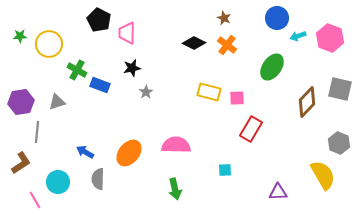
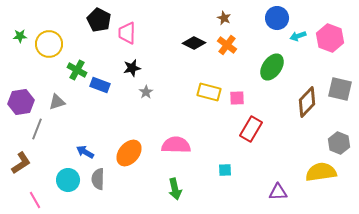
gray line: moved 3 px up; rotated 15 degrees clockwise
yellow semicircle: moved 2 px left, 3 px up; rotated 68 degrees counterclockwise
cyan circle: moved 10 px right, 2 px up
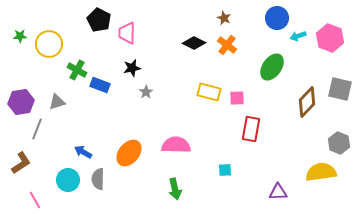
red rectangle: rotated 20 degrees counterclockwise
blue arrow: moved 2 px left
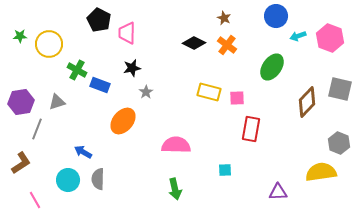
blue circle: moved 1 px left, 2 px up
orange ellipse: moved 6 px left, 32 px up
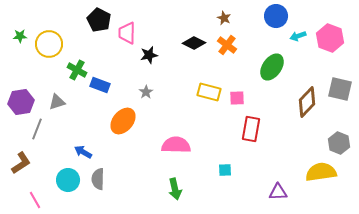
black star: moved 17 px right, 13 px up
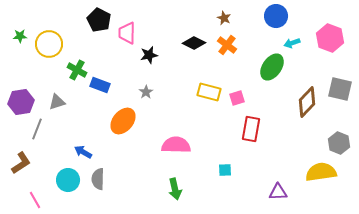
cyan arrow: moved 6 px left, 7 px down
pink square: rotated 14 degrees counterclockwise
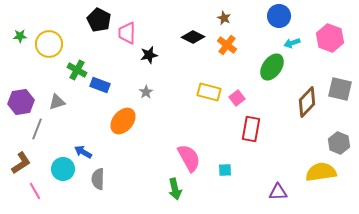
blue circle: moved 3 px right
black diamond: moved 1 px left, 6 px up
pink square: rotated 21 degrees counterclockwise
pink semicircle: moved 13 px right, 13 px down; rotated 60 degrees clockwise
cyan circle: moved 5 px left, 11 px up
pink line: moved 9 px up
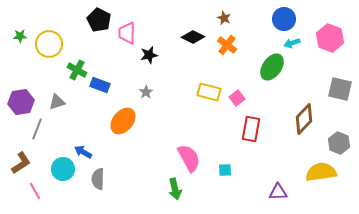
blue circle: moved 5 px right, 3 px down
brown diamond: moved 3 px left, 17 px down
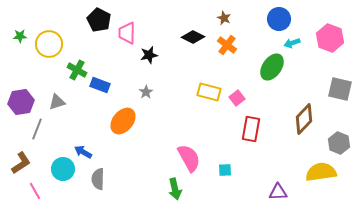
blue circle: moved 5 px left
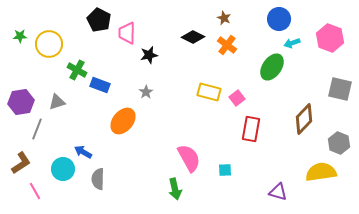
purple triangle: rotated 18 degrees clockwise
